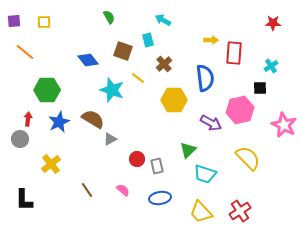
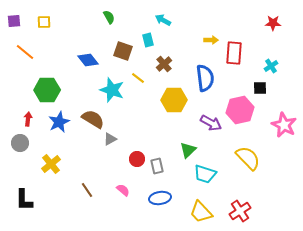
gray circle: moved 4 px down
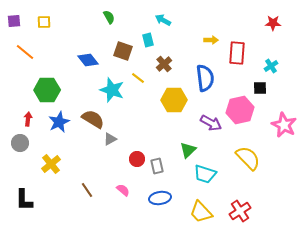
red rectangle: moved 3 px right
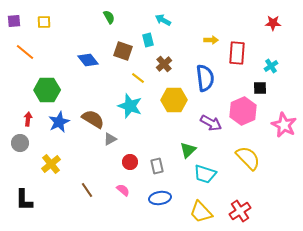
cyan star: moved 18 px right, 16 px down
pink hexagon: moved 3 px right, 1 px down; rotated 12 degrees counterclockwise
red circle: moved 7 px left, 3 px down
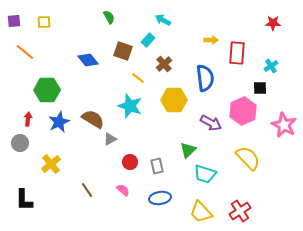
cyan rectangle: rotated 56 degrees clockwise
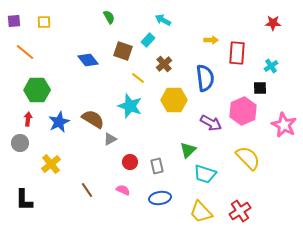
green hexagon: moved 10 px left
pink semicircle: rotated 16 degrees counterclockwise
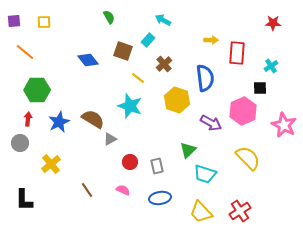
yellow hexagon: moved 3 px right; rotated 20 degrees clockwise
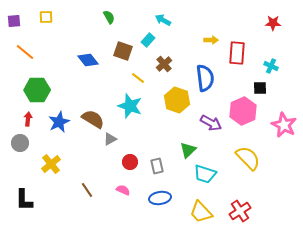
yellow square: moved 2 px right, 5 px up
cyan cross: rotated 32 degrees counterclockwise
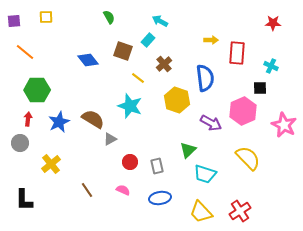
cyan arrow: moved 3 px left, 1 px down
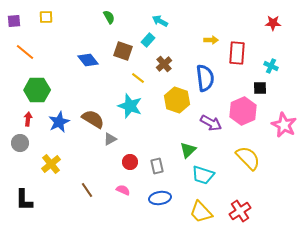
cyan trapezoid: moved 2 px left, 1 px down
